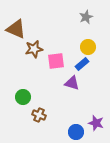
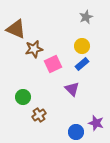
yellow circle: moved 6 px left, 1 px up
pink square: moved 3 px left, 3 px down; rotated 18 degrees counterclockwise
purple triangle: moved 6 px down; rotated 28 degrees clockwise
brown cross: rotated 32 degrees clockwise
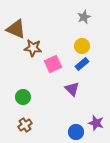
gray star: moved 2 px left
brown star: moved 1 px left, 1 px up; rotated 18 degrees clockwise
brown cross: moved 14 px left, 10 px down
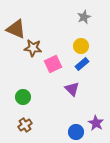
yellow circle: moved 1 px left
purple star: rotated 14 degrees clockwise
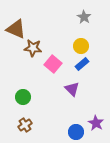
gray star: rotated 16 degrees counterclockwise
pink square: rotated 24 degrees counterclockwise
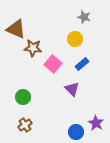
gray star: rotated 16 degrees counterclockwise
yellow circle: moved 6 px left, 7 px up
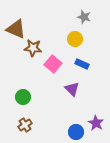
blue rectangle: rotated 64 degrees clockwise
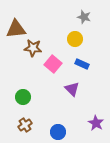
brown triangle: rotated 30 degrees counterclockwise
blue circle: moved 18 px left
